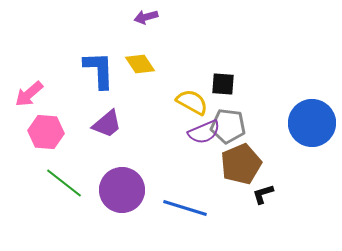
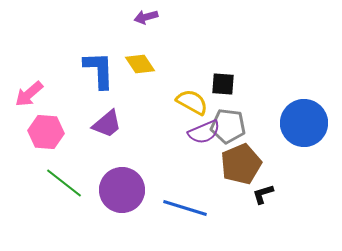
blue circle: moved 8 px left
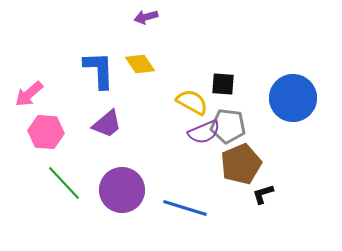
blue circle: moved 11 px left, 25 px up
green line: rotated 9 degrees clockwise
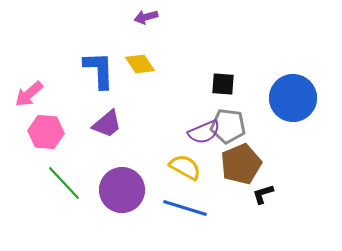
yellow semicircle: moved 7 px left, 65 px down
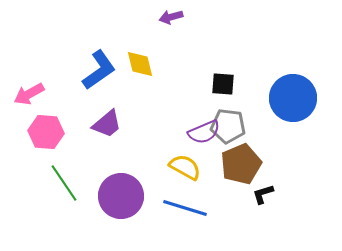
purple arrow: moved 25 px right
yellow diamond: rotated 20 degrees clockwise
blue L-shape: rotated 57 degrees clockwise
pink arrow: rotated 12 degrees clockwise
green line: rotated 9 degrees clockwise
purple circle: moved 1 px left, 6 px down
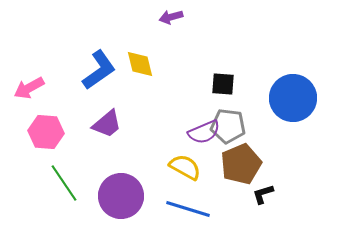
pink arrow: moved 6 px up
blue line: moved 3 px right, 1 px down
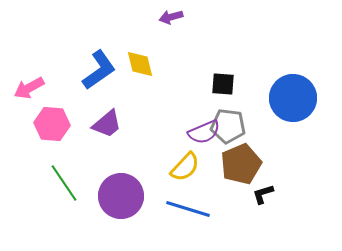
pink hexagon: moved 6 px right, 8 px up
yellow semicircle: rotated 104 degrees clockwise
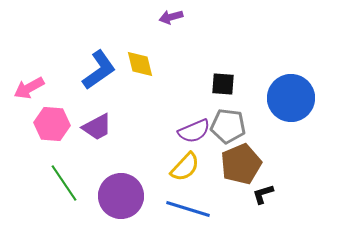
blue circle: moved 2 px left
purple trapezoid: moved 10 px left, 3 px down; rotated 12 degrees clockwise
purple semicircle: moved 10 px left, 1 px up
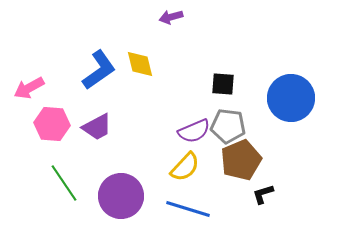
brown pentagon: moved 4 px up
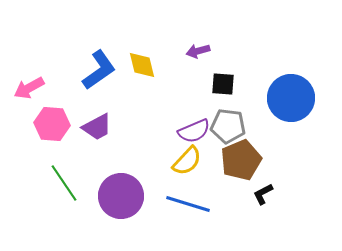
purple arrow: moved 27 px right, 34 px down
yellow diamond: moved 2 px right, 1 px down
yellow semicircle: moved 2 px right, 6 px up
black L-shape: rotated 10 degrees counterclockwise
blue line: moved 5 px up
